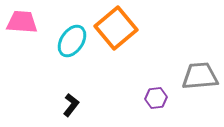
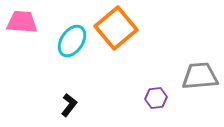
black L-shape: moved 2 px left
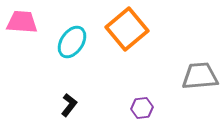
orange square: moved 11 px right, 1 px down
cyan ellipse: moved 1 px down
purple hexagon: moved 14 px left, 10 px down
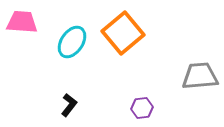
orange square: moved 4 px left, 4 px down
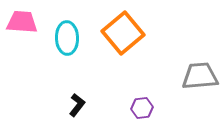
cyan ellipse: moved 5 px left, 4 px up; rotated 36 degrees counterclockwise
black L-shape: moved 8 px right
